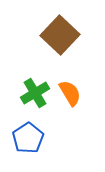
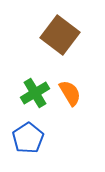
brown square: rotated 6 degrees counterclockwise
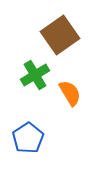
brown square: rotated 18 degrees clockwise
green cross: moved 18 px up
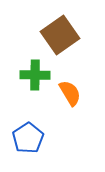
green cross: rotated 32 degrees clockwise
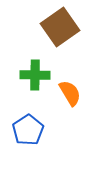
brown square: moved 8 px up
blue pentagon: moved 8 px up
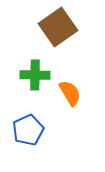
brown square: moved 2 px left
blue pentagon: rotated 8 degrees clockwise
